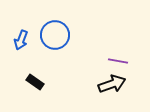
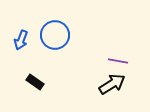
black arrow: rotated 12 degrees counterclockwise
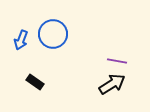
blue circle: moved 2 px left, 1 px up
purple line: moved 1 px left
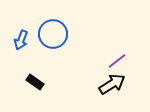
purple line: rotated 48 degrees counterclockwise
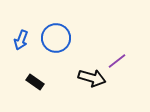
blue circle: moved 3 px right, 4 px down
black arrow: moved 20 px left, 6 px up; rotated 48 degrees clockwise
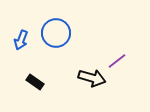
blue circle: moved 5 px up
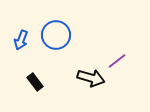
blue circle: moved 2 px down
black arrow: moved 1 px left
black rectangle: rotated 18 degrees clockwise
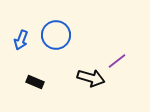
black rectangle: rotated 30 degrees counterclockwise
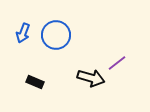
blue arrow: moved 2 px right, 7 px up
purple line: moved 2 px down
